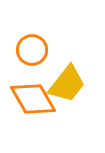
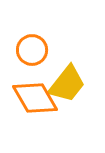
orange diamond: moved 2 px right, 1 px up
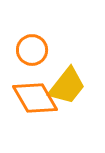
yellow trapezoid: moved 2 px down
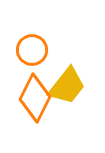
orange diamond: rotated 57 degrees clockwise
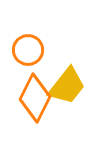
orange circle: moved 4 px left
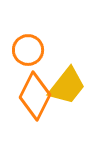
orange diamond: moved 2 px up
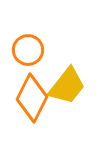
orange diamond: moved 3 px left, 2 px down
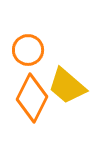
yellow trapezoid: rotated 93 degrees clockwise
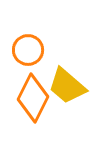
orange diamond: moved 1 px right
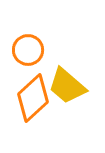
orange diamond: rotated 21 degrees clockwise
